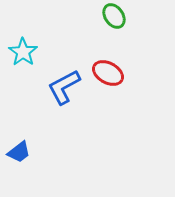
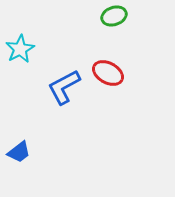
green ellipse: rotated 75 degrees counterclockwise
cyan star: moved 3 px left, 3 px up; rotated 8 degrees clockwise
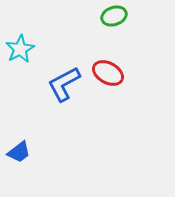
blue L-shape: moved 3 px up
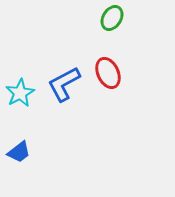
green ellipse: moved 2 px left, 2 px down; rotated 40 degrees counterclockwise
cyan star: moved 44 px down
red ellipse: rotated 36 degrees clockwise
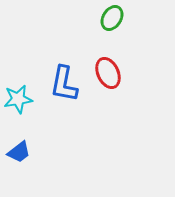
blue L-shape: rotated 51 degrees counterclockwise
cyan star: moved 2 px left, 6 px down; rotated 20 degrees clockwise
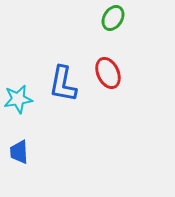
green ellipse: moved 1 px right
blue L-shape: moved 1 px left
blue trapezoid: rotated 125 degrees clockwise
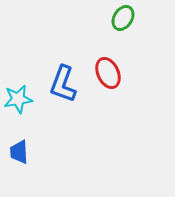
green ellipse: moved 10 px right
blue L-shape: rotated 9 degrees clockwise
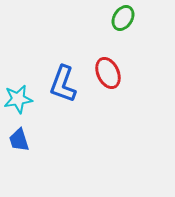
blue trapezoid: moved 12 px up; rotated 15 degrees counterclockwise
